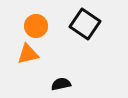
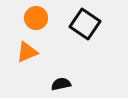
orange circle: moved 8 px up
orange triangle: moved 1 px left, 2 px up; rotated 10 degrees counterclockwise
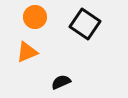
orange circle: moved 1 px left, 1 px up
black semicircle: moved 2 px up; rotated 12 degrees counterclockwise
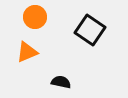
black square: moved 5 px right, 6 px down
black semicircle: rotated 36 degrees clockwise
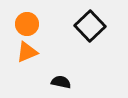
orange circle: moved 8 px left, 7 px down
black square: moved 4 px up; rotated 12 degrees clockwise
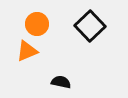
orange circle: moved 10 px right
orange triangle: moved 1 px up
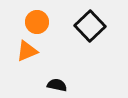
orange circle: moved 2 px up
black semicircle: moved 4 px left, 3 px down
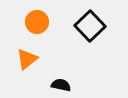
orange triangle: moved 8 px down; rotated 15 degrees counterclockwise
black semicircle: moved 4 px right
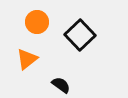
black square: moved 10 px left, 9 px down
black semicircle: rotated 24 degrees clockwise
